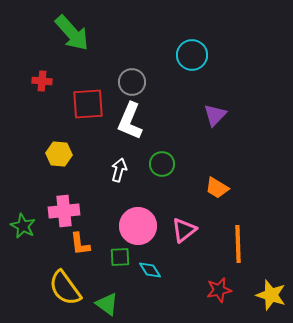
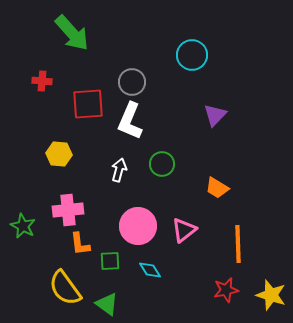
pink cross: moved 4 px right, 1 px up
green square: moved 10 px left, 4 px down
red star: moved 7 px right
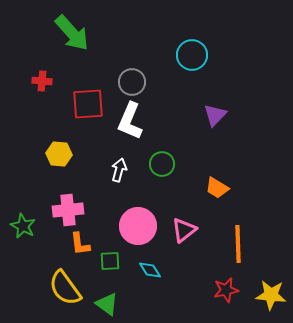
yellow star: rotated 12 degrees counterclockwise
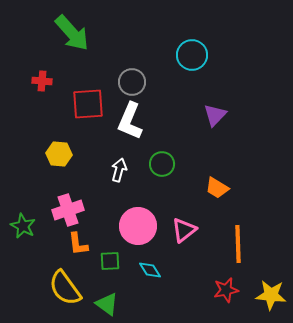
pink cross: rotated 12 degrees counterclockwise
orange L-shape: moved 2 px left
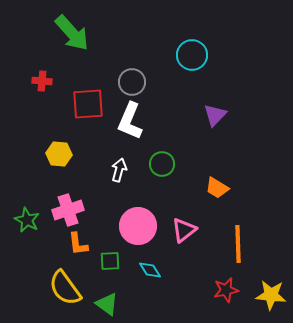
green star: moved 4 px right, 6 px up
